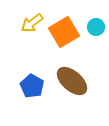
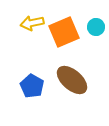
yellow arrow: rotated 25 degrees clockwise
orange square: rotated 8 degrees clockwise
brown ellipse: moved 1 px up
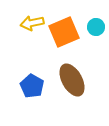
brown ellipse: rotated 20 degrees clockwise
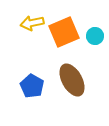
cyan circle: moved 1 px left, 9 px down
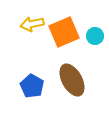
yellow arrow: moved 1 px down
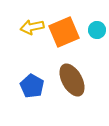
yellow arrow: moved 3 px down
cyan circle: moved 2 px right, 6 px up
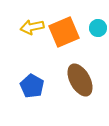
cyan circle: moved 1 px right, 2 px up
brown ellipse: moved 8 px right
